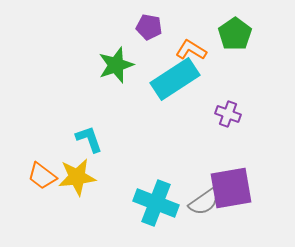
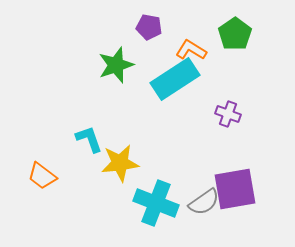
yellow star: moved 43 px right, 14 px up
purple square: moved 4 px right, 1 px down
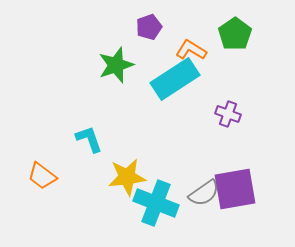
purple pentagon: rotated 30 degrees counterclockwise
yellow star: moved 7 px right, 14 px down
gray semicircle: moved 9 px up
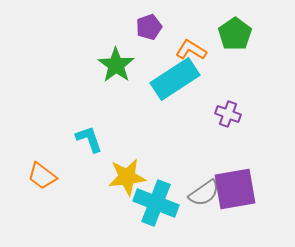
green star: rotated 18 degrees counterclockwise
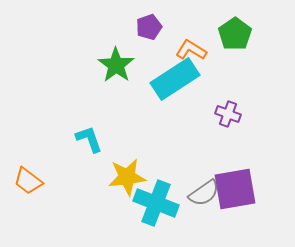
orange trapezoid: moved 14 px left, 5 px down
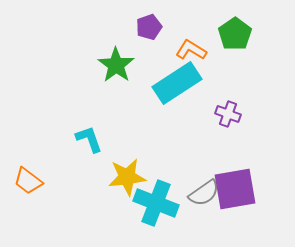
cyan rectangle: moved 2 px right, 4 px down
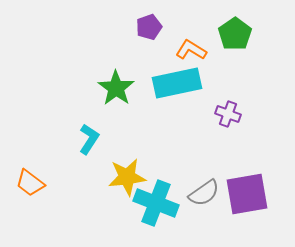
green star: moved 23 px down
cyan rectangle: rotated 21 degrees clockwise
cyan L-shape: rotated 52 degrees clockwise
orange trapezoid: moved 2 px right, 2 px down
purple square: moved 12 px right, 5 px down
